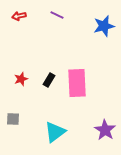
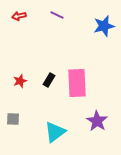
red star: moved 1 px left, 2 px down
purple star: moved 8 px left, 9 px up
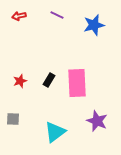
blue star: moved 10 px left, 1 px up
purple star: rotated 10 degrees counterclockwise
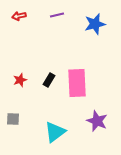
purple line: rotated 40 degrees counterclockwise
blue star: moved 1 px right, 1 px up
red star: moved 1 px up
